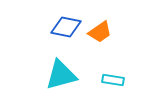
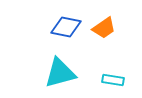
orange trapezoid: moved 4 px right, 4 px up
cyan triangle: moved 1 px left, 2 px up
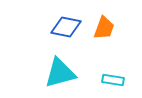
orange trapezoid: rotated 35 degrees counterclockwise
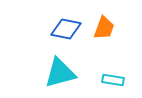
blue diamond: moved 2 px down
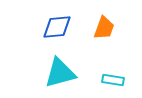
blue diamond: moved 9 px left, 2 px up; rotated 16 degrees counterclockwise
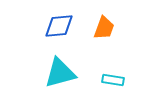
blue diamond: moved 2 px right, 1 px up
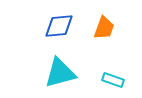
cyan rectangle: rotated 10 degrees clockwise
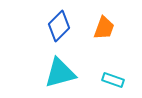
blue diamond: rotated 40 degrees counterclockwise
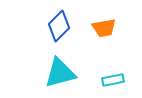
orange trapezoid: rotated 60 degrees clockwise
cyan rectangle: rotated 30 degrees counterclockwise
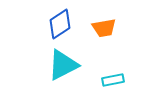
blue diamond: moved 1 px right, 2 px up; rotated 12 degrees clockwise
cyan triangle: moved 3 px right, 8 px up; rotated 12 degrees counterclockwise
